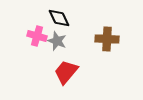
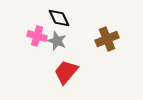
brown cross: rotated 25 degrees counterclockwise
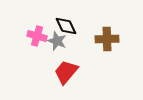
black diamond: moved 7 px right, 8 px down
brown cross: rotated 20 degrees clockwise
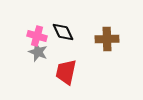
black diamond: moved 3 px left, 6 px down
gray star: moved 19 px left, 11 px down
red trapezoid: rotated 28 degrees counterclockwise
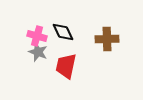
red trapezoid: moved 6 px up
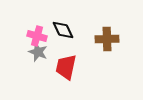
black diamond: moved 2 px up
red trapezoid: moved 1 px down
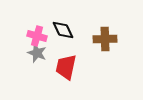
brown cross: moved 2 px left
gray star: moved 1 px left, 1 px down
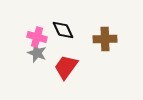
pink cross: moved 1 px down
red trapezoid: rotated 24 degrees clockwise
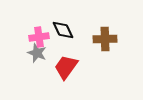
pink cross: moved 2 px right; rotated 24 degrees counterclockwise
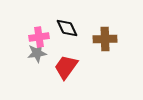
black diamond: moved 4 px right, 2 px up
gray star: rotated 30 degrees counterclockwise
